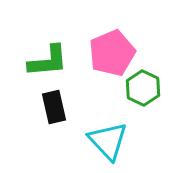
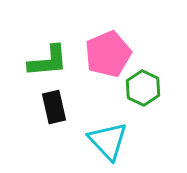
pink pentagon: moved 4 px left, 1 px down
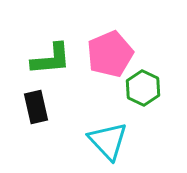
pink pentagon: moved 2 px right
green L-shape: moved 3 px right, 2 px up
black rectangle: moved 18 px left
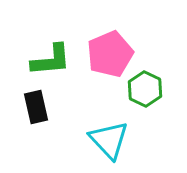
green L-shape: moved 1 px down
green hexagon: moved 2 px right, 1 px down
cyan triangle: moved 1 px right, 1 px up
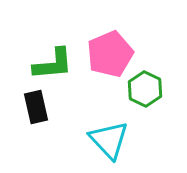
green L-shape: moved 2 px right, 4 px down
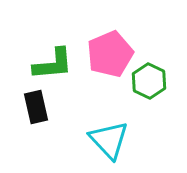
green hexagon: moved 4 px right, 8 px up
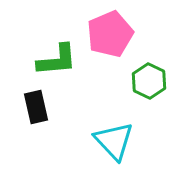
pink pentagon: moved 20 px up
green L-shape: moved 4 px right, 4 px up
cyan triangle: moved 5 px right, 1 px down
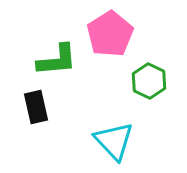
pink pentagon: rotated 9 degrees counterclockwise
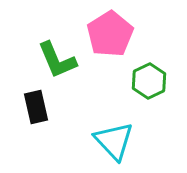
green L-shape: rotated 72 degrees clockwise
green hexagon: rotated 8 degrees clockwise
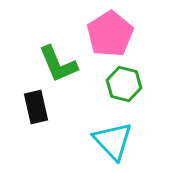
green L-shape: moved 1 px right, 4 px down
green hexagon: moved 25 px left, 3 px down; rotated 20 degrees counterclockwise
cyan triangle: moved 1 px left
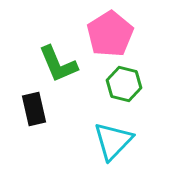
black rectangle: moved 2 px left, 2 px down
cyan triangle: rotated 27 degrees clockwise
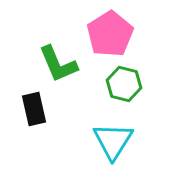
cyan triangle: rotated 12 degrees counterclockwise
